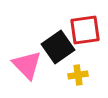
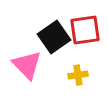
black square: moved 4 px left, 10 px up
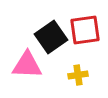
black square: moved 3 px left
pink triangle: rotated 44 degrees counterclockwise
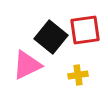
black square: rotated 16 degrees counterclockwise
pink triangle: rotated 28 degrees counterclockwise
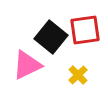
yellow cross: rotated 36 degrees counterclockwise
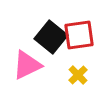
red square: moved 6 px left, 5 px down
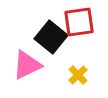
red square: moved 13 px up
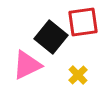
red square: moved 4 px right
